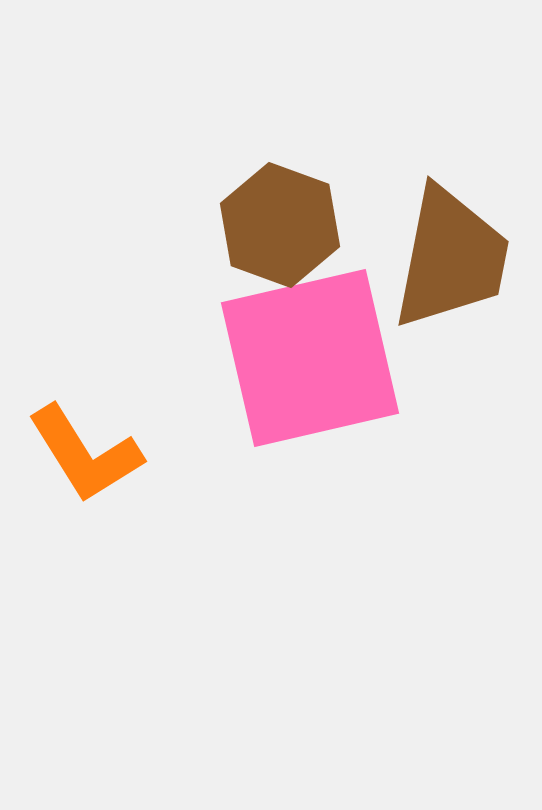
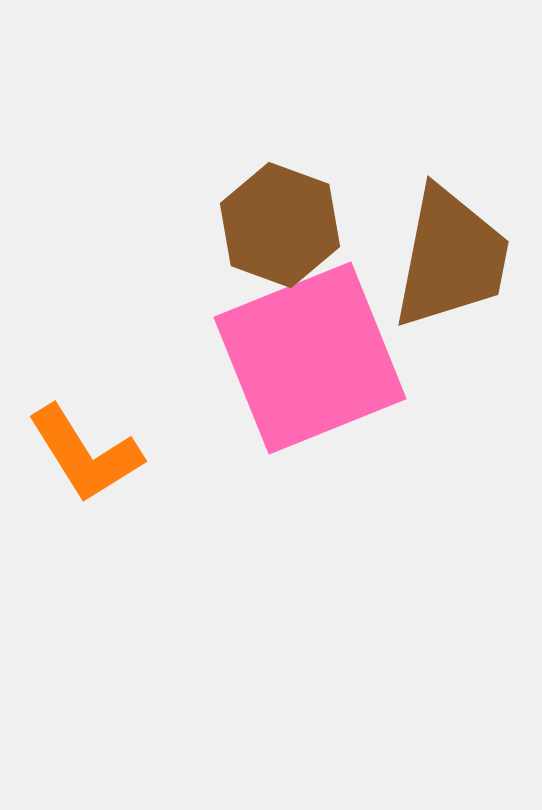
pink square: rotated 9 degrees counterclockwise
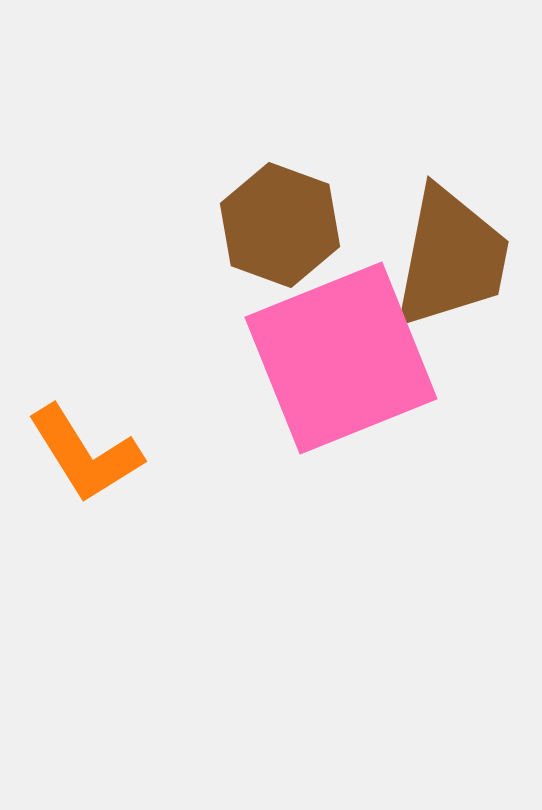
pink square: moved 31 px right
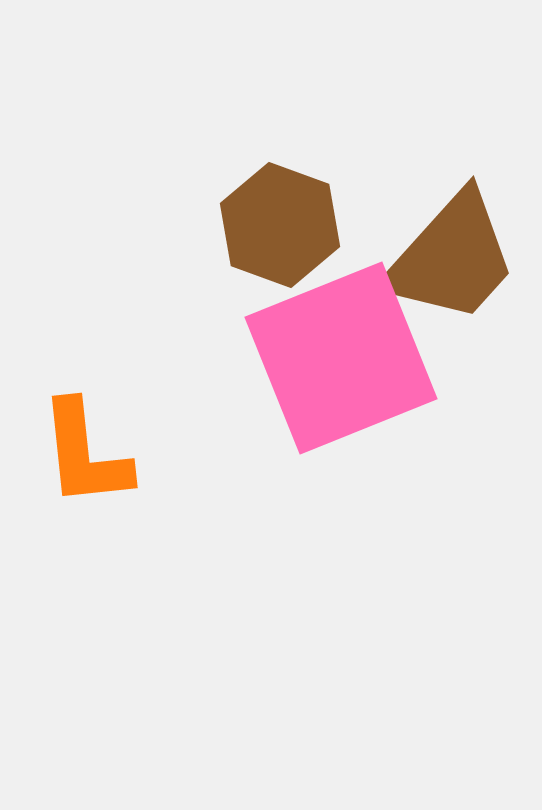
brown trapezoid: rotated 31 degrees clockwise
orange L-shape: rotated 26 degrees clockwise
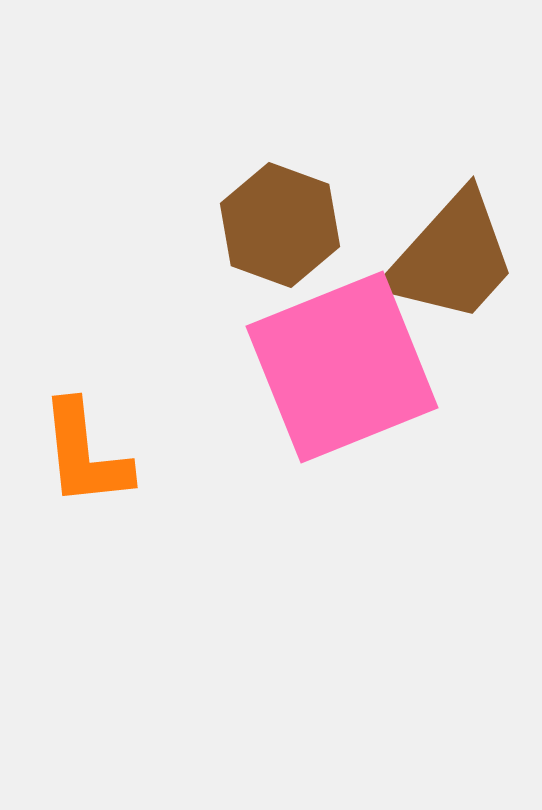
pink square: moved 1 px right, 9 px down
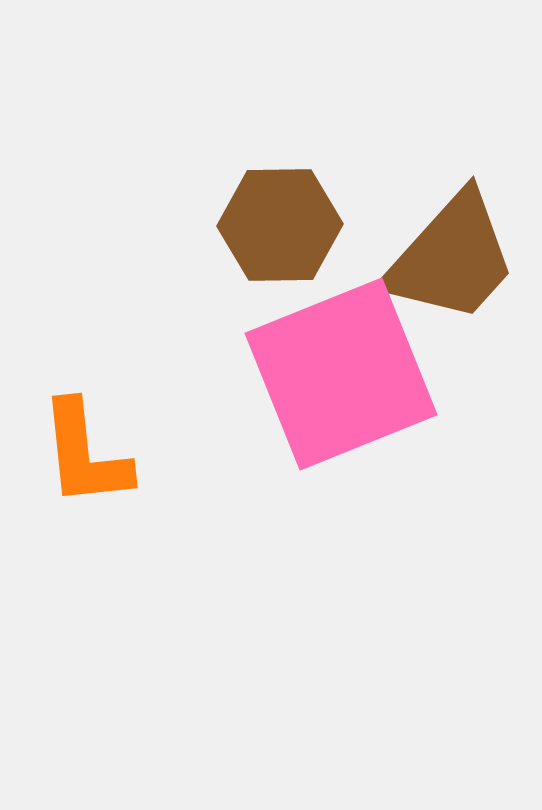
brown hexagon: rotated 21 degrees counterclockwise
pink square: moved 1 px left, 7 px down
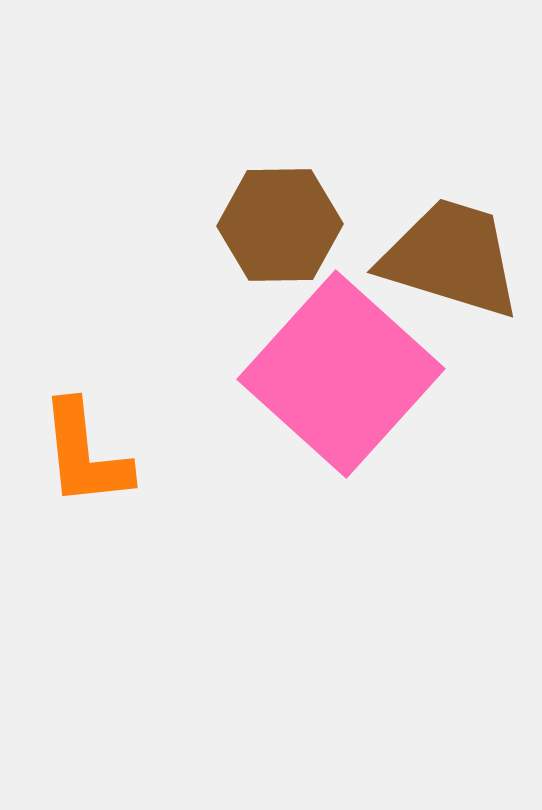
brown trapezoid: rotated 115 degrees counterclockwise
pink square: rotated 26 degrees counterclockwise
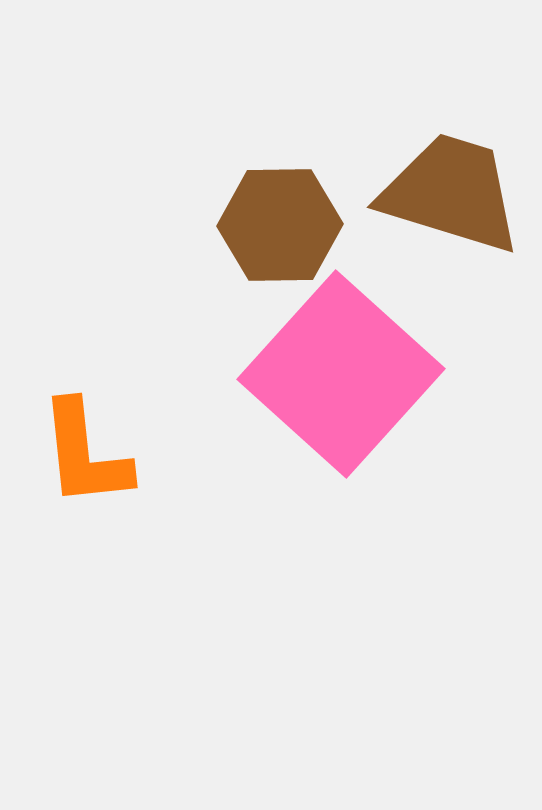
brown trapezoid: moved 65 px up
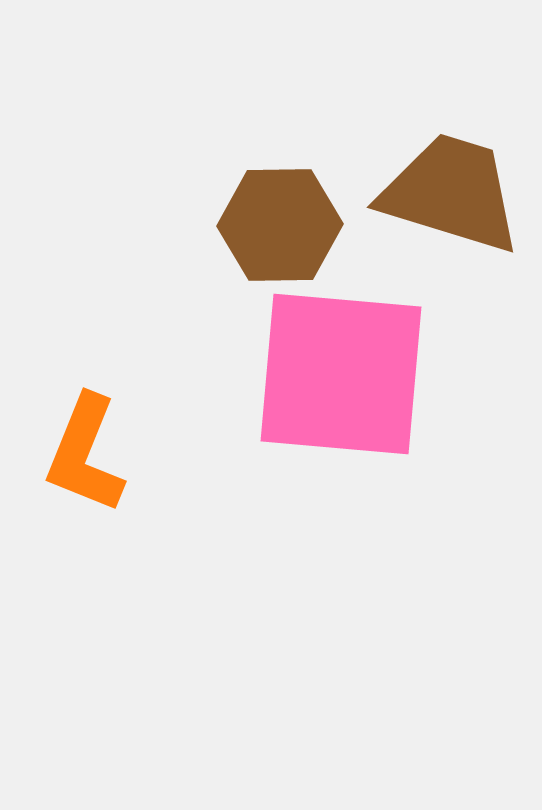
pink square: rotated 37 degrees counterclockwise
orange L-shape: rotated 28 degrees clockwise
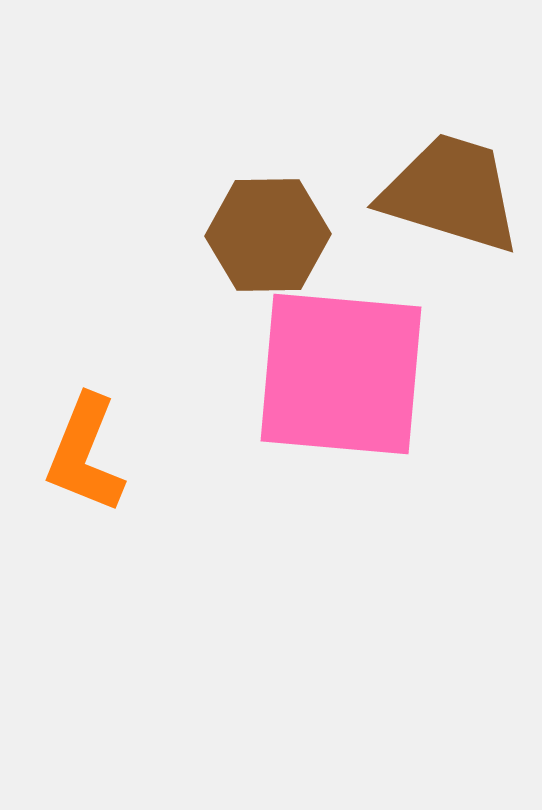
brown hexagon: moved 12 px left, 10 px down
